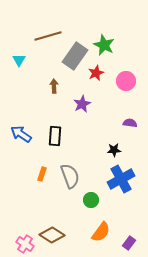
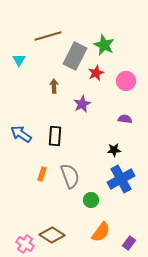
gray rectangle: rotated 8 degrees counterclockwise
purple semicircle: moved 5 px left, 4 px up
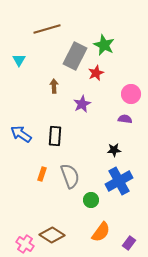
brown line: moved 1 px left, 7 px up
pink circle: moved 5 px right, 13 px down
blue cross: moved 2 px left, 2 px down
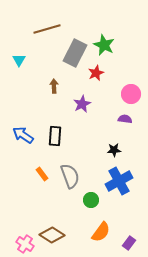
gray rectangle: moved 3 px up
blue arrow: moved 2 px right, 1 px down
orange rectangle: rotated 56 degrees counterclockwise
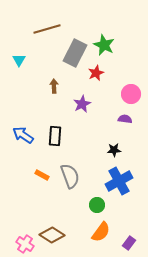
orange rectangle: moved 1 px down; rotated 24 degrees counterclockwise
green circle: moved 6 px right, 5 px down
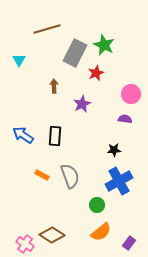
orange semicircle: rotated 15 degrees clockwise
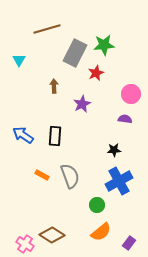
green star: rotated 30 degrees counterclockwise
